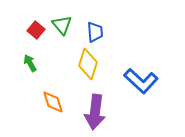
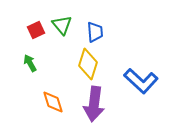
red square: rotated 24 degrees clockwise
purple arrow: moved 1 px left, 8 px up
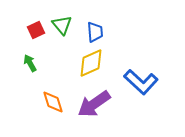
yellow diamond: moved 3 px right, 1 px up; rotated 48 degrees clockwise
blue L-shape: moved 1 px down
purple arrow: rotated 48 degrees clockwise
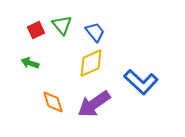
blue trapezoid: rotated 35 degrees counterclockwise
green arrow: rotated 42 degrees counterclockwise
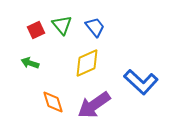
blue trapezoid: moved 5 px up
yellow diamond: moved 4 px left
purple arrow: moved 1 px down
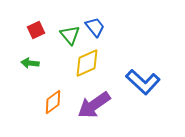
green triangle: moved 8 px right, 10 px down
green arrow: rotated 12 degrees counterclockwise
blue L-shape: moved 2 px right
orange diamond: rotated 70 degrees clockwise
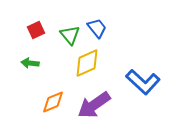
blue trapezoid: moved 2 px right, 1 px down
orange diamond: rotated 15 degrees clockwise
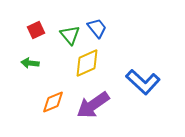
purple arrow: moved 1 px left
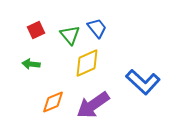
green arrow: moved 1 px right, 1 px down
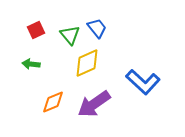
purple arrow: moved 1 px right, 1 px up
